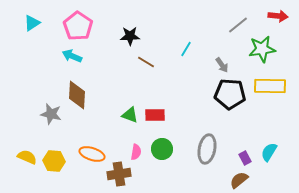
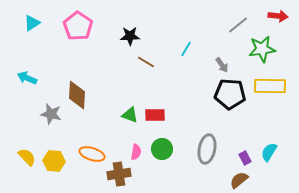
cyan arrow: moved 45 px left, 22 px down
yellow semicircle: rotated 24 degrees clockwise
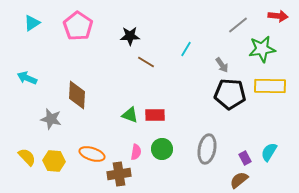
gray star: moved 5 px down
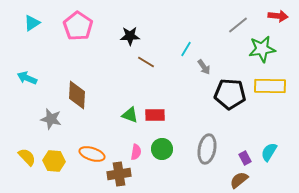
gray arrow: moved 18 px left, 2 px down
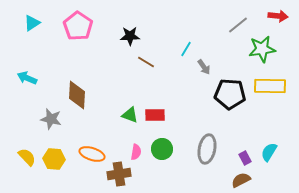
yellow hexagon: moved 2 px up
brown semicircle: moved 2 px right; rotated 12 degrees clockwise
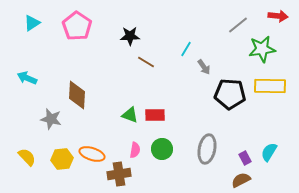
pink pentagon: moved 1 px left
pink semicircle: moved 1 px left, 2 px up
yellow hexagon: moved 8 px right; rotated 10 degrees counterclockwise
